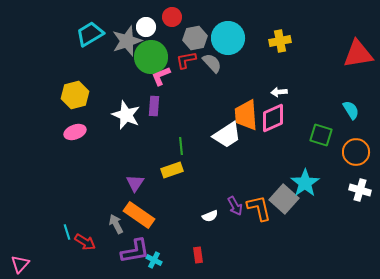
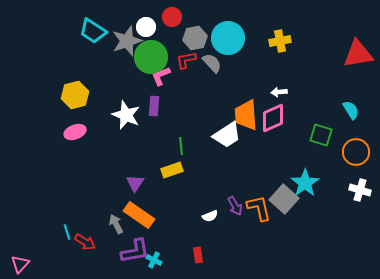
cyan trapezoid: moved 3 px right, 3 px up; rotated 116 degrees counterclockwise
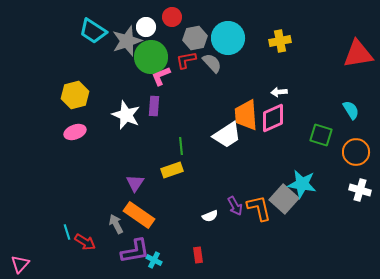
cyan star: moved 3 px left, 1 px down; rotated 28 degrees counterclockwise
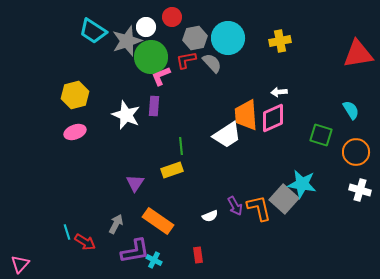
orange rectangle: moved 19 px right, 6 px down
gray arrow: rotated 54 degrees clockwise
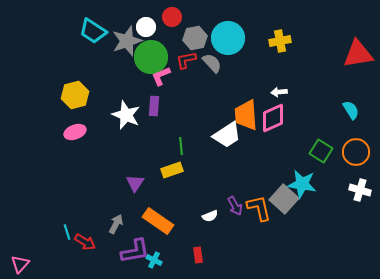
green square: moved 16 px down; rotated 15 degrees clockwise
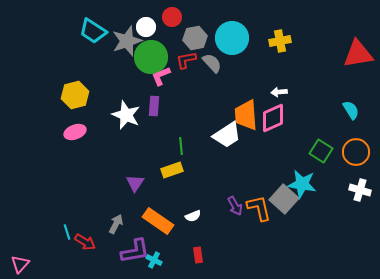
cyan circle: moved 4 px right
white semicircle: moved 17 px left
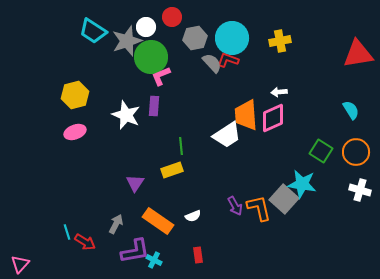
red L-shape: moved 42 px right; rotated 30 degrees clockwise
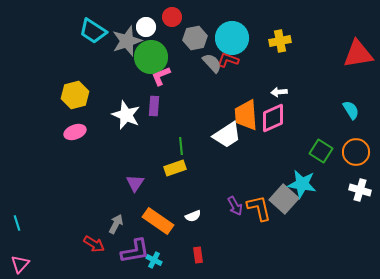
yellow rectangle: moved 3 px right, 2 px up
cyan line: moved 50 px left, 9 px up
red arrow: moved 9 px right, 2 px down
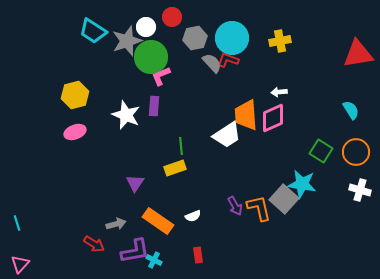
gray arrow: rotated 48 degrees clockwise
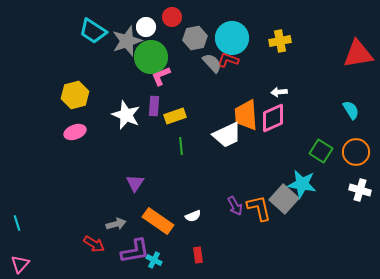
white trapezoid: rotated 8 degrees clockwise
yellow rectangle: moved 52 px up
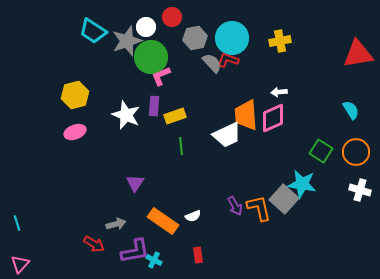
orange rectangle: moved 5 px right
